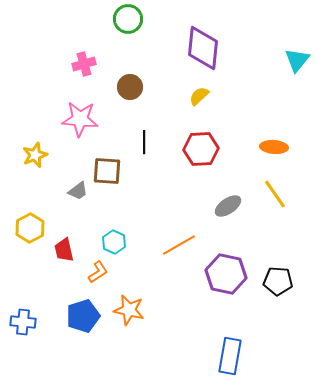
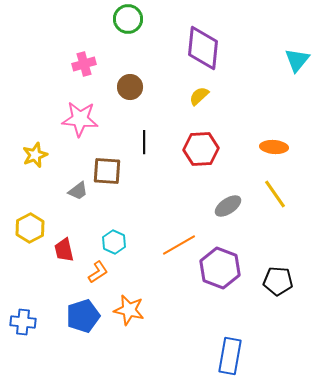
purple hexagon: moved 6 px left, 6 px up; rotated 9 degrees clockwise
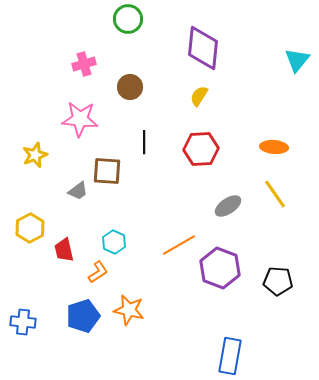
yellow semicircle: rotated 15 degrees counterclockwise
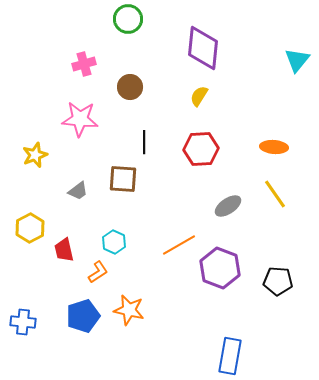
brown square: moved 16 px right, 8 px down
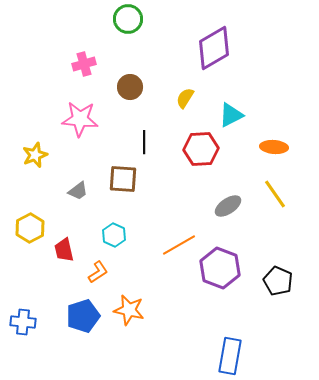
purple diamond: moved 11 px right; rotated 54 degrees clockwise
cyan triangle: moved 66 px left, 55 px down; rotated 24 degrees clockwise
yellow semicircle: moved 14 px left, 2 px down
cyan hexagon: moved 7 px up
black pentagon: rotated 20 degrees clockwise
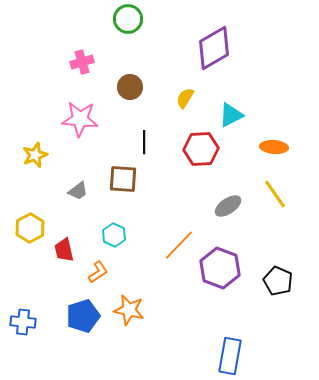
pink cross: moved 2 px left, 2 px up
orange line: rotated 16 degrees counterclockwise
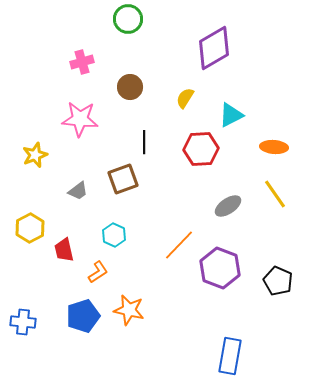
brown square: rotated 24 degrees counterclockwise
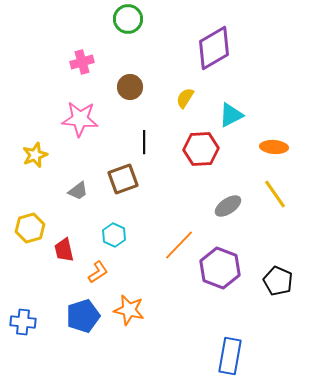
yellow hexagon: rotated 12 degrees clockwise
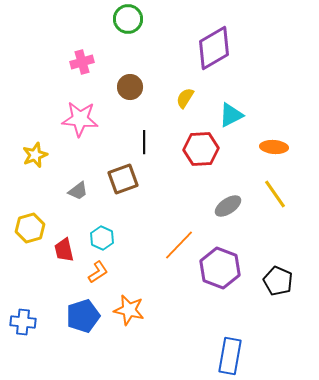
cyan hexagon: moved 12 px left, 3 px down
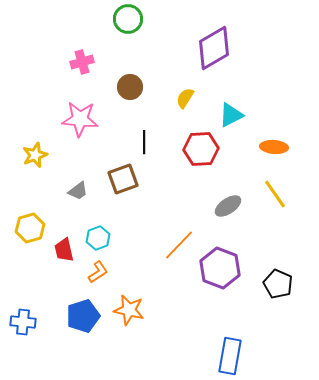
cyan hexagon: moved 4 px left; rotated 15 degrees clockwise
black pentagon: moved 3 px down
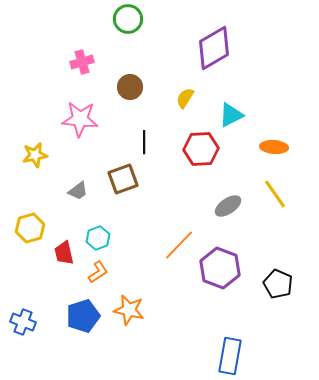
yellow star: rotated 10 degrees clockwise
red trapezoid: moved 3 px down
blue cross: rotated 15 degrees clockwise
